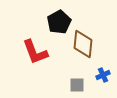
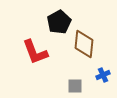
brown diamond: moved 1 px right
gray square: moved 2 px left, 1 px down
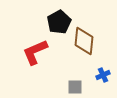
brown diamond: moved 3 px up
red L-shape: rotated 88 degrees clockwise
gray square: moved 1 px down
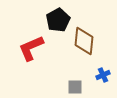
black pentagon: moved 1 px left, 2 px up
red L-shape: moved 4 px left, 4 px up
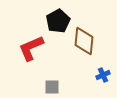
black pentagon: moved 1 px down
gray square: moved 23 px left
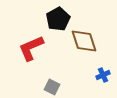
black pentagon: moved 2 px up
brown diamond: rotated 24 degrees counterclockwise
gray square: rotated 28 degrees clockwise
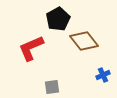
brown diamond: rotated 20 degrees counterclockwise
gray square: rotated 35 degrees counterclockwise
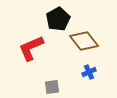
blue cross: moved 14 px left, 3 px up
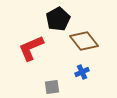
blue cross: moved 7 px left
